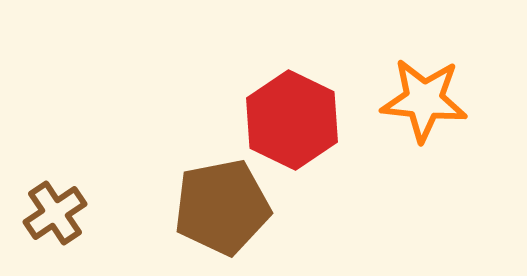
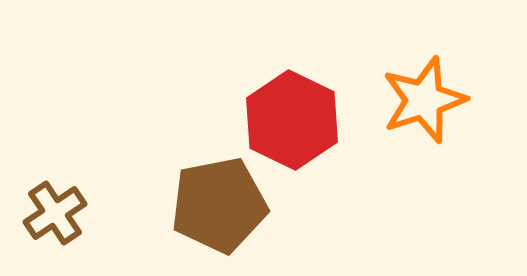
orange star: rotated 24 degrees counterclockwise
brown pentagon: moved 3 px left, 2 px up
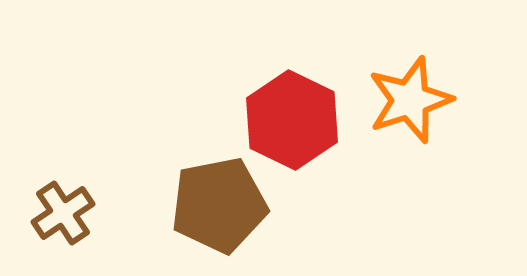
orange star: moved 14 px left
brown cross: moved 8 px right
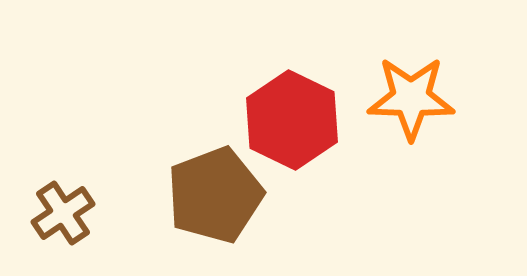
orange star: moved 1 px right, 2 px up; rotated 20 degrees clockwise
brown pentagon: moved 4 px left, 10 px up; rotated 10 degrees counterclockwise
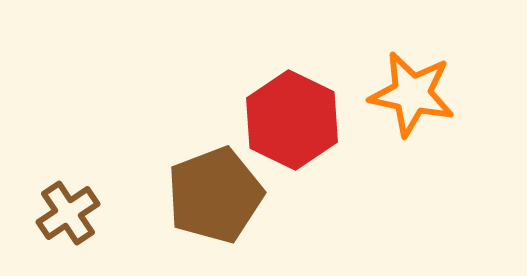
orange star: moved 1 px right, 4 px up; rotated 10 degrees clockwise
brown cross: moved 5 px right
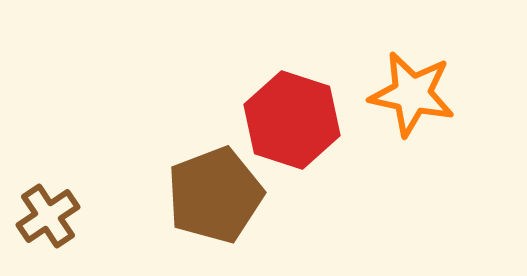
red hexagon: rotated 8 degrees counterclockwise
brown cross: moved 20 px left, 3 px down
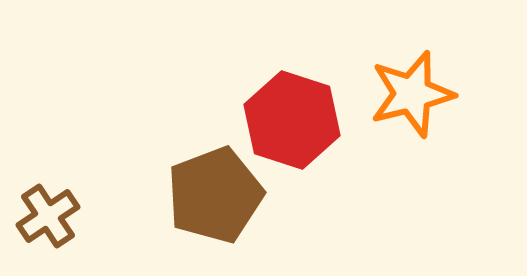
orange star: rotated 26 degrees counterclockwise
